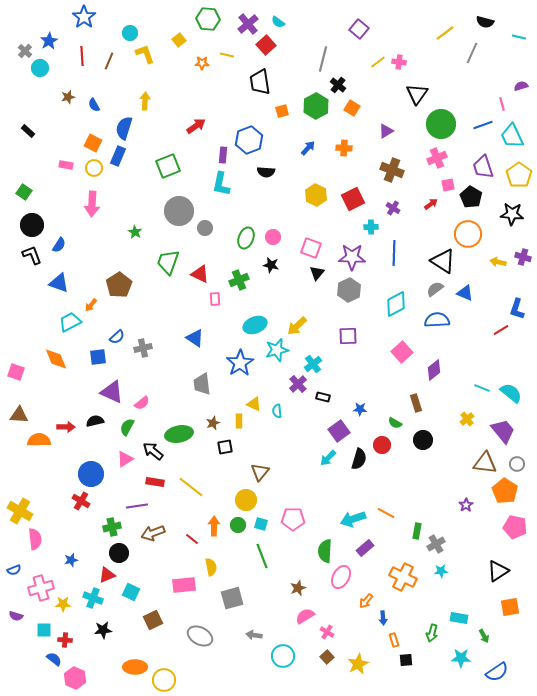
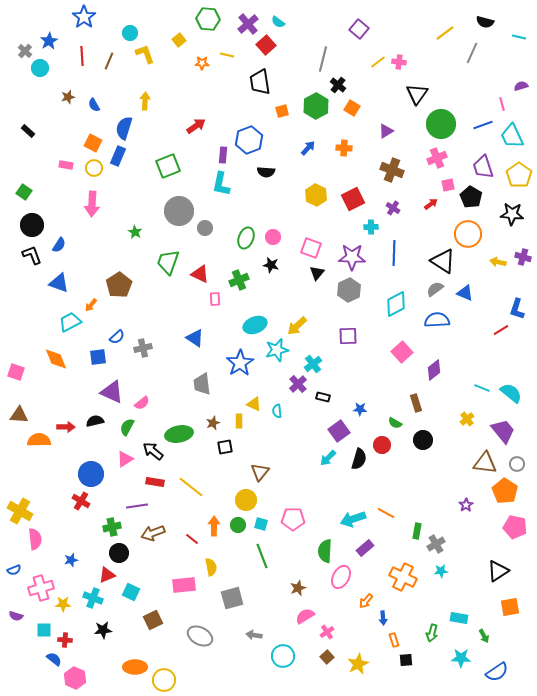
pink cross at (327, 632): rotated 24 degrees clockwise
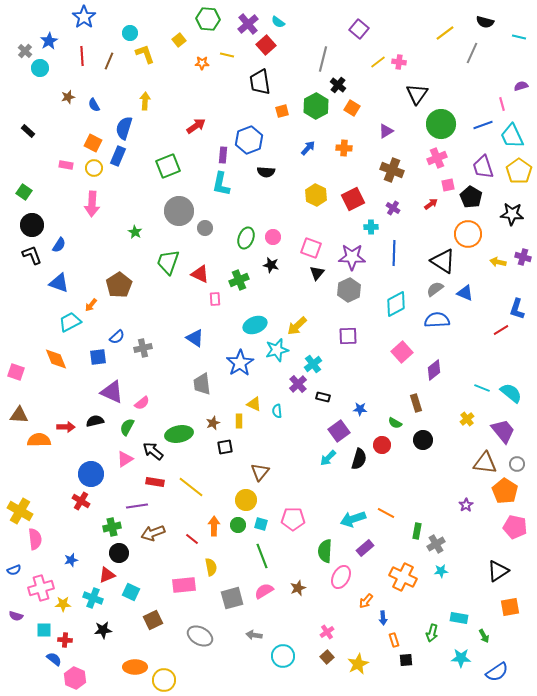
yellow pentagon at (519, 175): moved 4 px up
pink semicircle at (305, 616): moved 41 px left, 25 px up
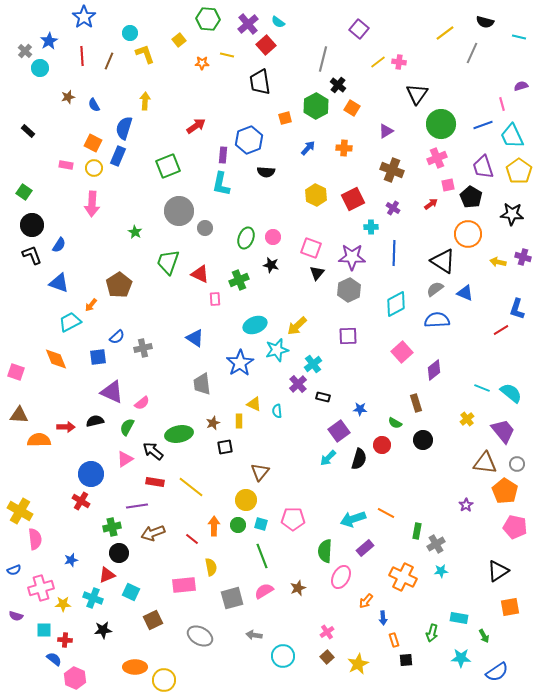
orange square at (282, 111): moved 3 px right, 7 px down
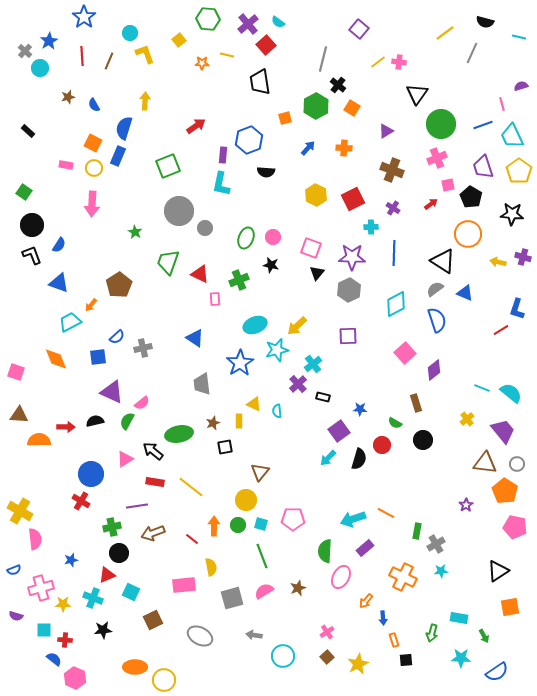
blue semicircle at (437, 320): rotated 75 degrees clockwise
pink square at (402, 352): moved 3 px right, 1 px down
green semicircle at (127, 427): moved 6 px up
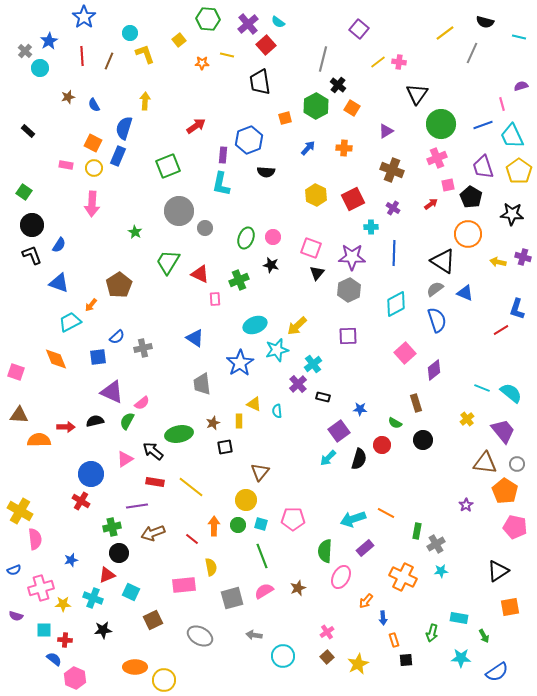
green trapezoid at (168, 262): rotated 12 degrees clockwise
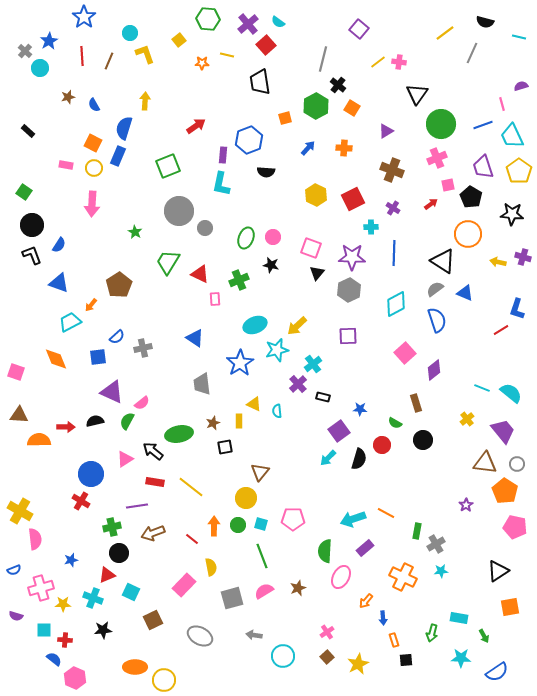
yellow circle at (246, 500): moved 2 px up
pink rectangle at (184, 585): rotated 40 degrees counterclockwise
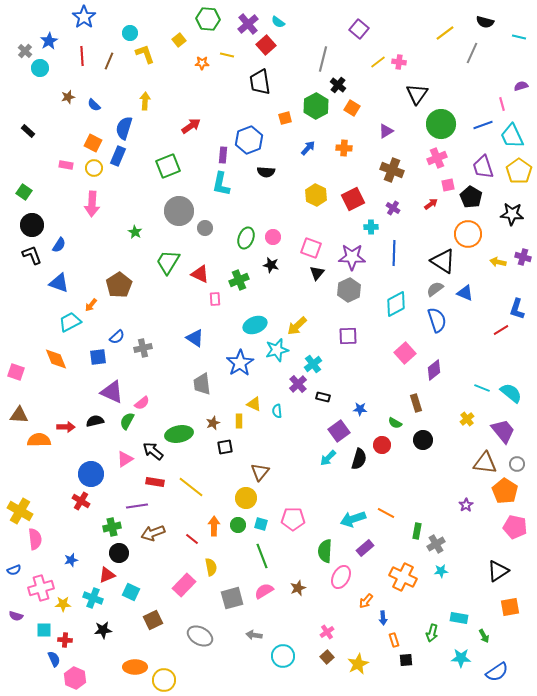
blue semicircle at (94, 105): rotated 16 degrees counterclockwise
red arrow at (196, 126): moved 5 px left
blue semicircle at (54, 659): rotated 28 degrees clockwise
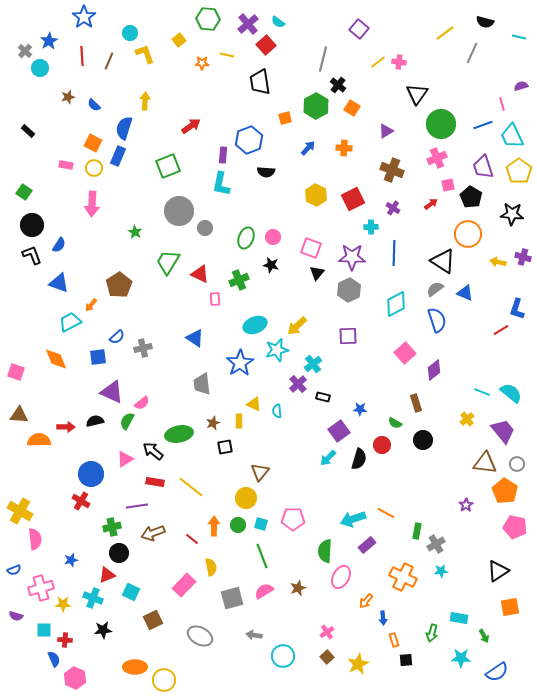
cyan line at (482, 388): moved 4 px down
purple rectangle at (365, 548): moved 2 px right, 3 px up
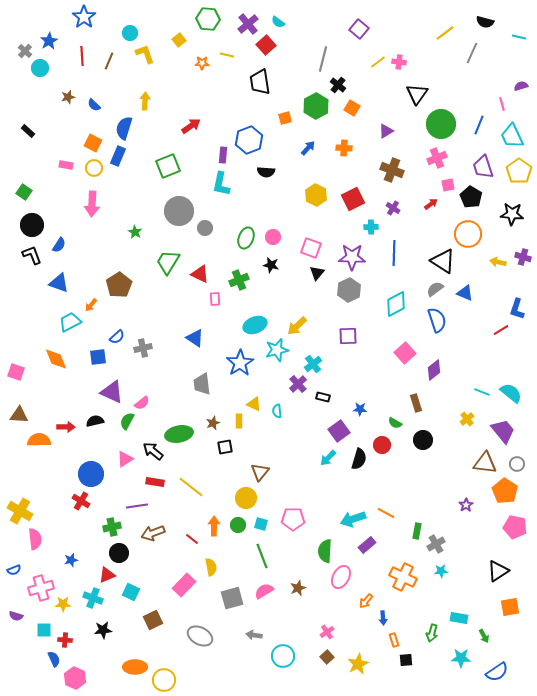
blue line at (483, 125): moved 4 px left; rotated 48 degrees counterclockwise
